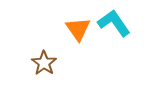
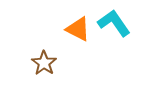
orange triangle: rotated 28 degrees counterclockwise
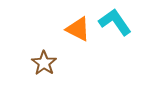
cyan L-shape: moved 1 px right, 1 px up
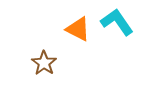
cyan L-shape: moved 2 px right
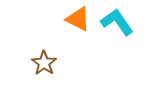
orange triangle: moved 10 px up
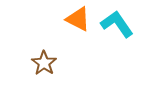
cyan L-shape: moved 2 px down
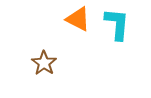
cyan L-shape: rotated 40 degrees clockwise
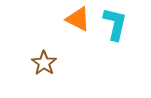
cyan L-shape: moved 2 px left; rotated 8 degrees clockwise
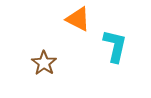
cyan L-shape: moved 22 px down
